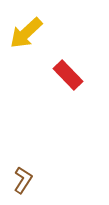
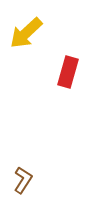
red rectangle: moved 3 px up; rotated 60 degrees clockwise
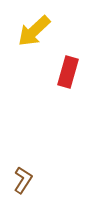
yellow arrow: moved 8 px right, 2 px up
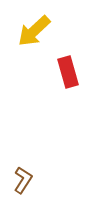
red rectangle: rotated 32 degrees counterclockwise
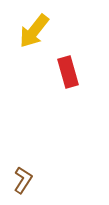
yellow arrow: rotated 9 degrees counterclockwise
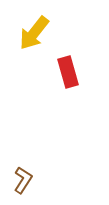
yellow arrow: moved 2 px down
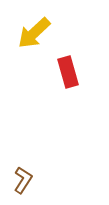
yellow arrow: rotated 9 degrees clockwise
